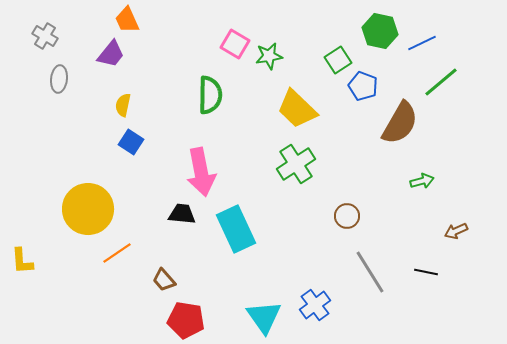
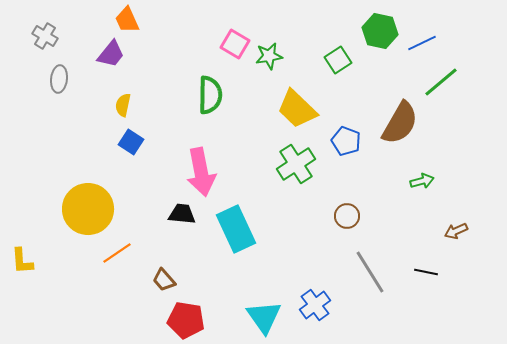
blue pentagon: moved 17 px left, 55 px down
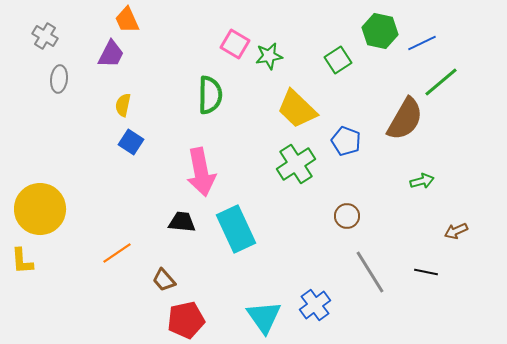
purple trapezoid: rotated 12 degrees counterclockwise
brown semicircle: moved 5 px right, 4 px up
yellow circle: moved 48 px left
black trapezoid: moved 8 px down
red pentagon: rotated 21 degrees counterclockwise
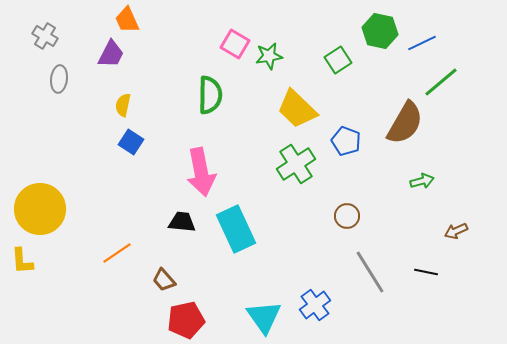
brown semicircle: moved 4 px down
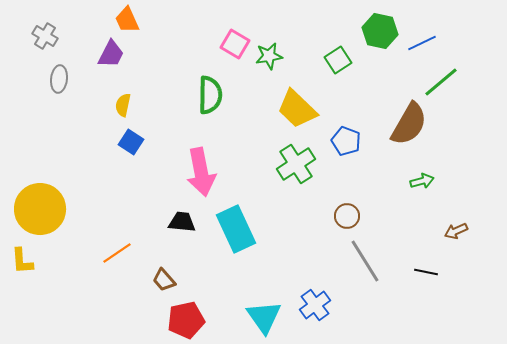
brown semicircle: moved 4 px right, 1 px down
gray line: moved 5 px left, 11 px up
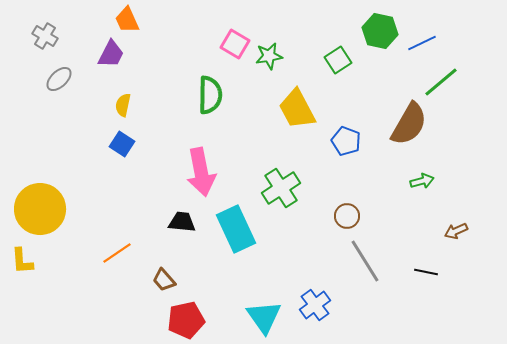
gray ellipse: rotated 40 degrees clockwise
yellow trapezoid: rotated 18 degrees clockwise
blue square: moved 9 px left, 2 px down
green cross: moved 15 px left, 24 px down
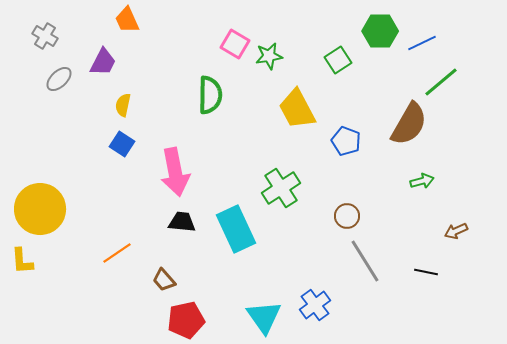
green hexagon: rotated 12 degrees counterclockwise
purple trapezoid: moved 8 px left, 8 px down
pink arrow: moved 26 px left
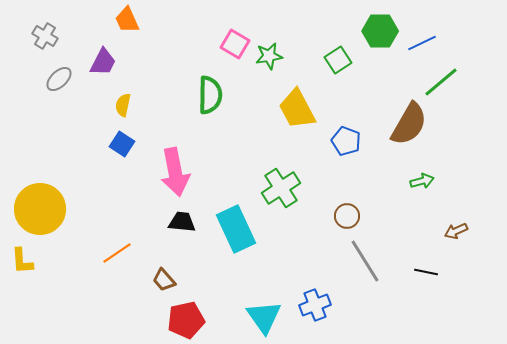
blue cross: rotated 16 degrees clockwise
